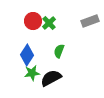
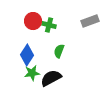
green cross: moved 2 px down; rotated 32 degrees counterclockwise
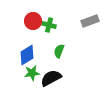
blue diamond: rotated 25 degrees clockwise
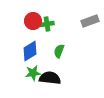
green cross: moved 2 px left, 1 px up; rotated 24 degrees counterclockwise
blue diamond: moved 3 px right, 4 px up
green star: moved 1 px right
black semicircle: moved 1 px left; rotated 35 degrees clockwise
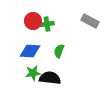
gray rectangle: rotated 48 degrees clockwise
blue diamond: rotated 35 degrees clockwise
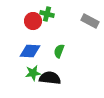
green cross: moved 10 px up; rotated 24 degrees clockwise
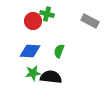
black semicircle: moved 1 px right, 1 px up
